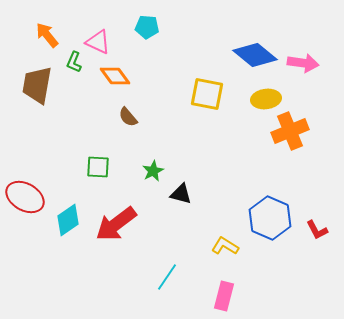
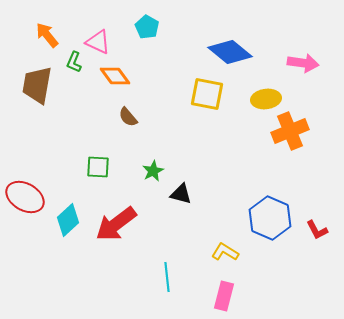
cyan pentagon: rotated 25 degrees clockwise
blue diamond: moved 25 px left, 3 px up
cyan diamond: rotated 8 degrees counterclockwise
yellow L-shape: moved 6 px down
cyan line: rotated 40 degrees counterclockwise
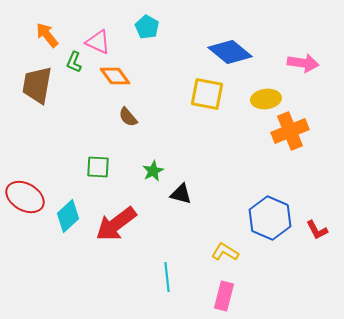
cyan diamond: moved 4 px up
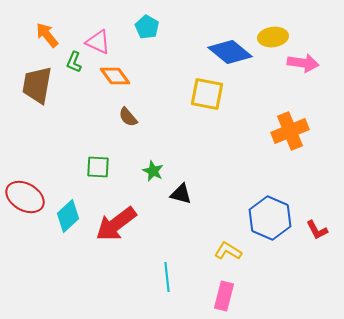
yellow ellipse: moved 7 px right, 62 px up
green star: rotated 20 degrees counterclockwise
yellow L-shape: moved 3 px right, 1 px up
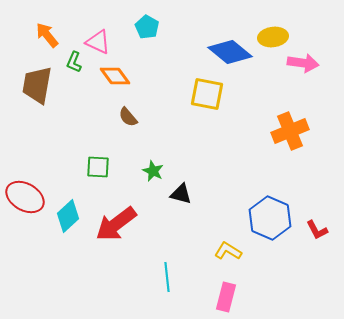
pink rectangle: moved 2 px right, 1 px down
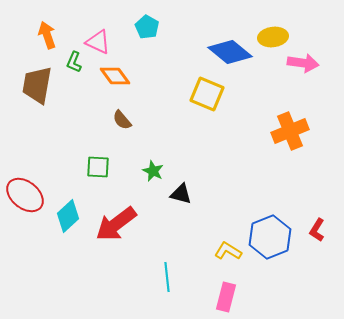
orange arrow: rotated 20 degrees clockwise
yellow square: rotated 12 degrees clockwise
brown semicircle: moved 6 px left, 3 px down
red ellipse: moved 2 px up; rotated 9 degrees clockwise
blue hexagon: moved 19 px down; rotated 15 degrees clockwise
red L-shape: rotated 60 degrees clockwise
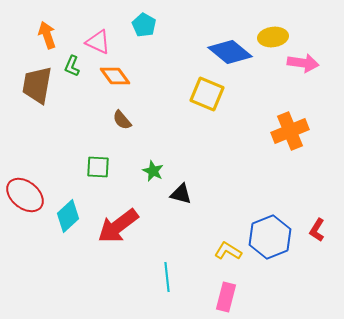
cyan pentagon: moved 3 px left, 2 px up
green L-shape: moved 2 px left, 4 px down
red arrow: moved 2 px right, 2 px down
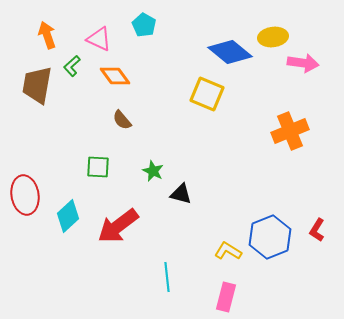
pink triangle: moved 1 px right, 3 px up
green L-shape: rotated 25 degrees clockwise
red ellipse: rotated 42 degrees clockwise
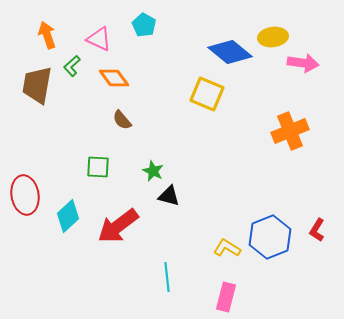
orange diamond: moved 1 px left, 2 px down
black triangle: moved 12 px left, 2 px down
yellow L-shape: moved 1 px left, 3 px up
